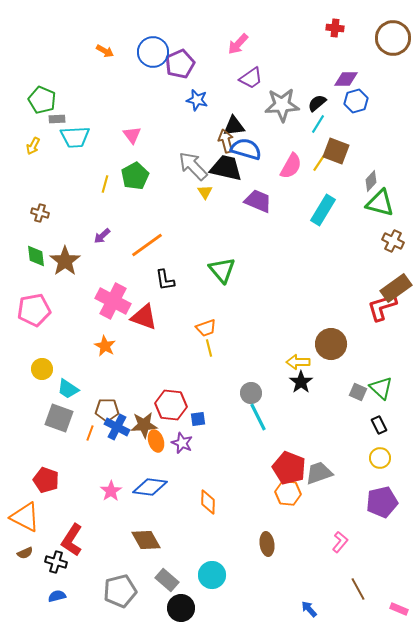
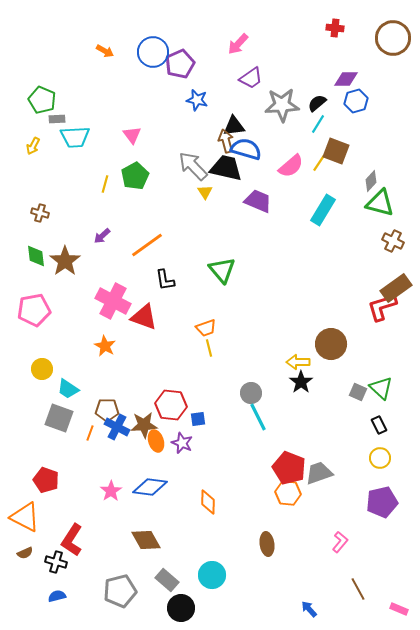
pink semicircle at (291, 166): rotated 20 degrees clockwise
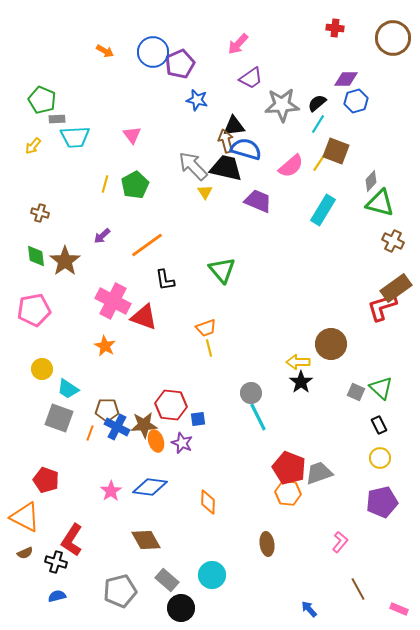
yellow arrow at (33, 146): rotated 12 degrees clockwise
green pentagon at (135, 176): moved 9 px down
gray square at (358, 392): moved 2 px left
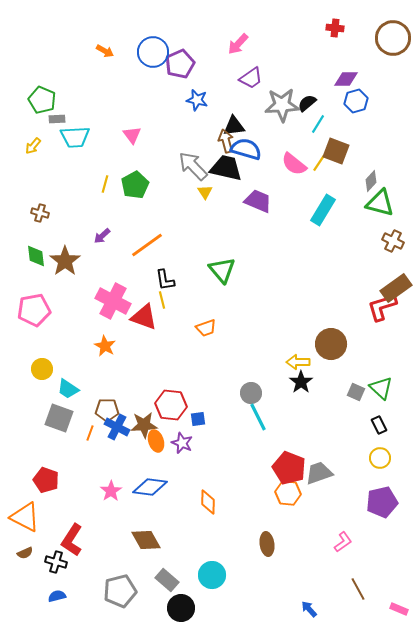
black semicircle at (317, 103): moved 10 px left
pink semicircle at (291, 166): moved 3 px right, 2 px up; rotated 80 degrees clockwise
yellow line at (209, 348): moved 47 px left, 48 px up
pink L-shape at (340, 542): moved 3 px right; rotated 15 degrees clockwise
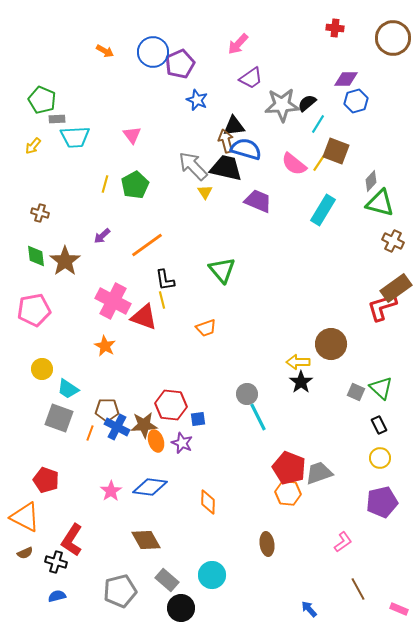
blue star at (197, 100): rotated 10 degrees clockwise
gray circle at (251, 393): moved 4 px left, 1 px down
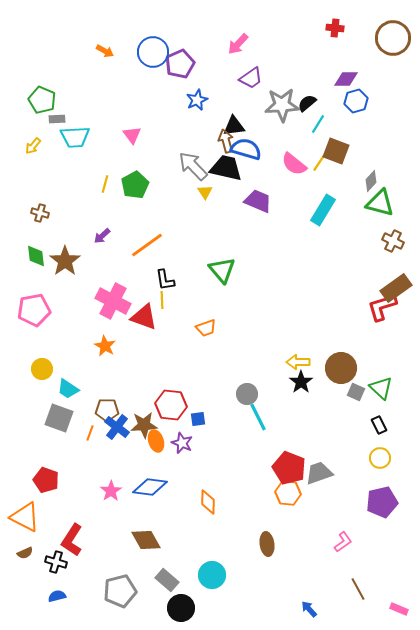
blue star at (197, 100): rotated 25 degrees clockwise
yellow line at (162, 300): rotated 12 degrees clockwise
brown circle at (331, 344): moved 10 px right, 24 px down
blue cross at (117, 427): rotated 10 degrees clockwise
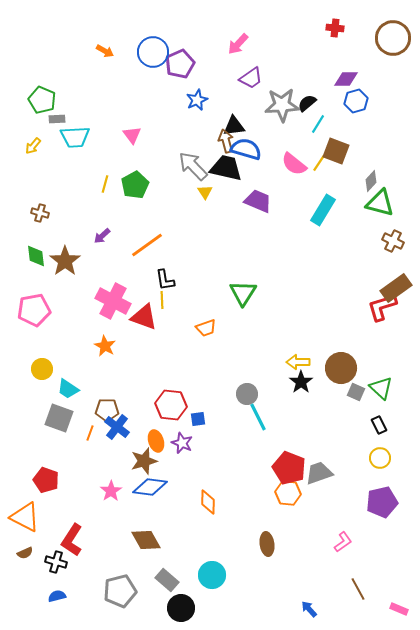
green triangle at (222, 270): moved 21 px right, 23 px down; rotated 12 degrees clockwise
brown star at (144, 425): moved 36 px down; rotated 12 degrees counterclockwise
